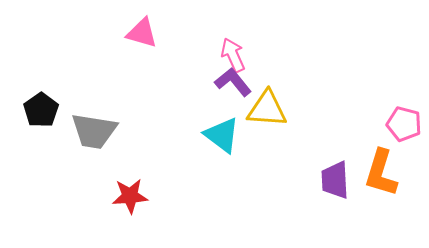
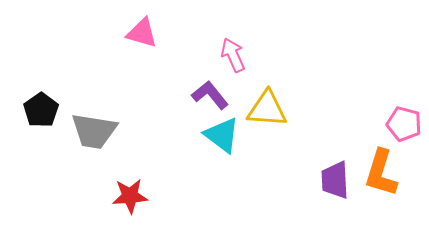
purple L-shape: moved 23 px left, 13 px down
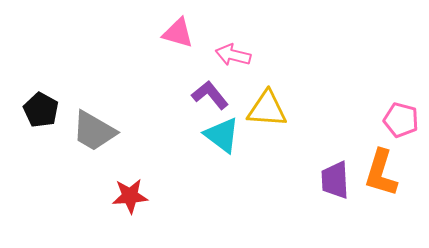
pink triangle: moved 36 px right
pink arrow: rotated 52 degrees counterclockwise
black pentagon: rotated 8 degrees counterclockwise
pink pentagon: moved 3 px left, 4 px up
gray trapezoid: rotated 21 degrees clockwise
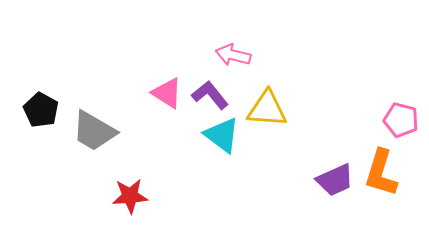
pink triangle: moved 11 px left, 60 px down; rotated 16 degrees clockwise
purple trapezoid: rotated 111 degrees counterclockwise
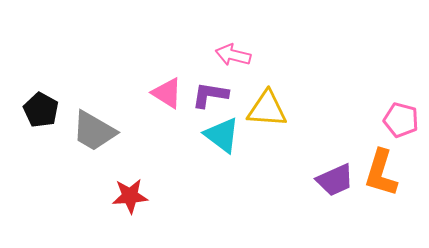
purple L-shape: rotated 42 degrees counterclockwise
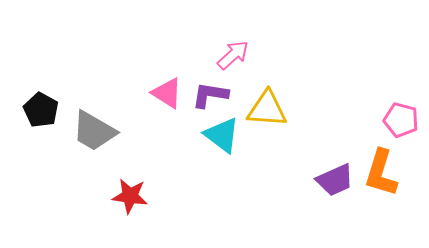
pink arrow: rotated 124 degrees clockwise
red star: rotated 12 degrees clockwise
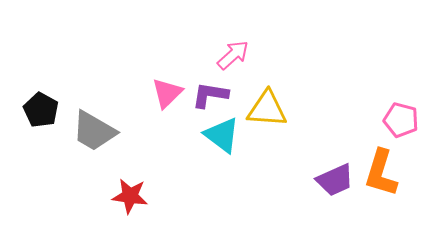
pink triangle: rotated 44 degrees clockwise
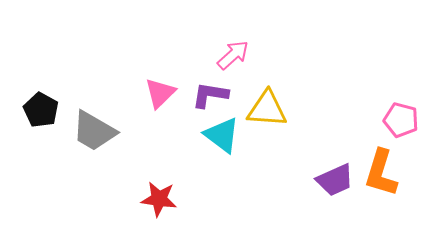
pink triangle: moved 7 px left
red star: moved 29 px right, 3 px down
